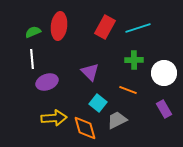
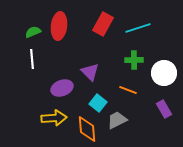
red rectangle: moved 2 px left, 3 px up
purple ellipse: moved 15 px right, 6 px down
orange diamond: moved 2 px right, 1 px down; rotated 12 degrees clockwise
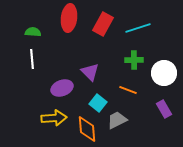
red ellipse: moved 10 px right, 8 px up
green semicircle: rotated 28 degrees clockwise
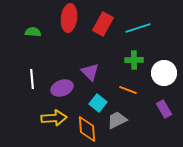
white line: moved 20 px down
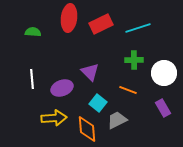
red rectangle: moved 2 px left; rotated 35 degrees clockwise
purple rectangle: moved 1 px left, 1 px up
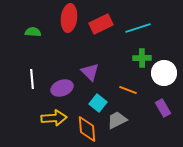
green cross: moved 8 px right, 2 px up
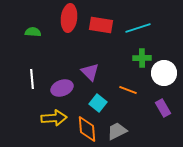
red rectangle: moved 1 px down; rotated 35 degrees clockwise
gray trapezoid: moved 11 px down
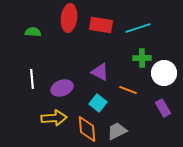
purple triangle: moved 10 px right; rotated 18 degrees counterclockwise
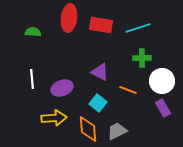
white circle: moved 2 px left, 8 px down
orange diamond: moved 1 px right
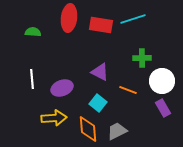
cyan line: moved 5 px left, 9 px up
